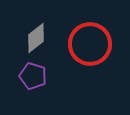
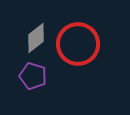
red circle: moved 12 px left
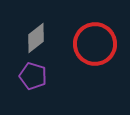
red circle: moved 17 px right
